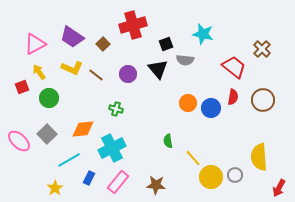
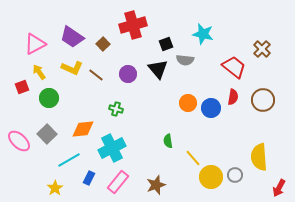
brown star: rotated 24 degrees counterclockwise
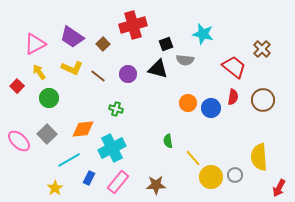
black triangle: rotated 35 degrees counterclockwise
brown line: moved 2 px right, 1 px down
red square: moved 5 px left, 1 px up; rotated 24 degrees counterclockwise
brown star: rotated 18 degrees clockwise
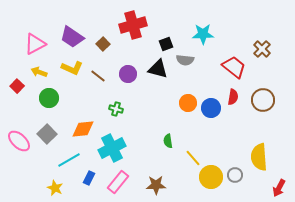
cyan star: rotated 15 degrees counterclockwise
yellow arrow: rotated 35 degrees counterclockwise
yellow star: rotated 14 degrees counterclockwise
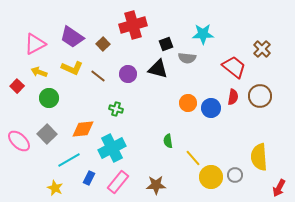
gray semicircle: moved 2 px right, 2 px up
brown circle: moved 3 px left, 4 px up
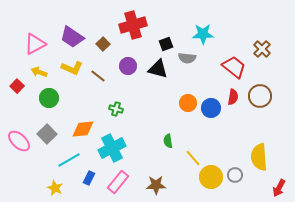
purple circle: moved 8 px up
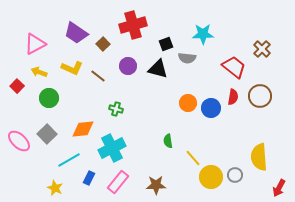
purple trapezoid: moved 4 px right, 4 px up
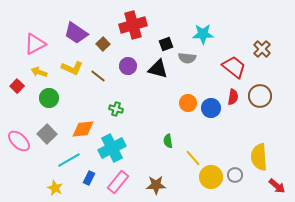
red arrow: moved 2 px left, 2 px up; rotated 78 degrees counterclockwise
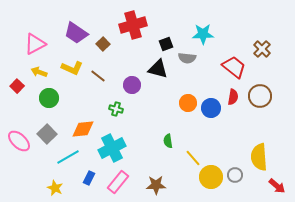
purple circle: moved 4 px right, 19 px down
cyan line: moved 1 px left, 3 px up
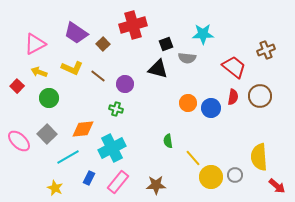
brown cross: moved 4 px right, 1 px down; rotated 24 degrees clockwise
purple circle: moved 7 px left, 1 px up
